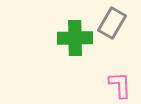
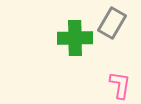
pink L-shape: rotated 12 degrees clockwise
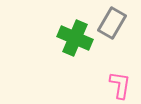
green cross: rotated 24 degrees clockwise
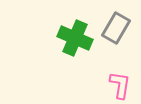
gray rectangle: moved 4 px right, 5 px down
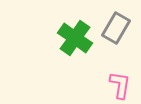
green cross: rotated 12 degrees clockwise
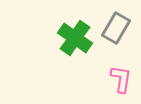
pink L-shape: moved 1 px right, 6 px up
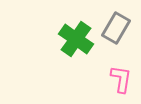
green cross: moved 1 px right, 1 px down
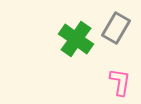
pink L-shape: moved 1 px left, 3 px down
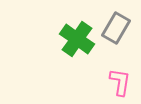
green cross: moved 1 px right
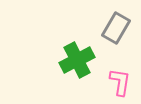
green cross: moved 21 px down; rotated 28 degrees clockwise
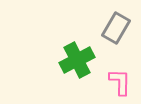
pink L-shape: rotated 8 degrees counterclockwise
